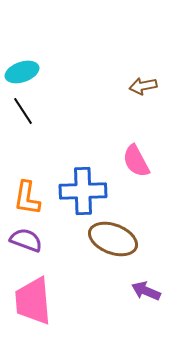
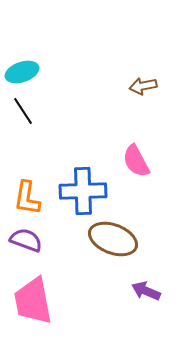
pink trapezoid: rotated 6 degrees counterclockwise
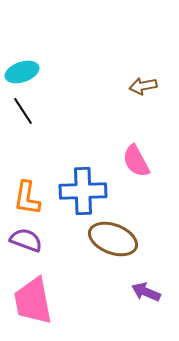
purple arrow: moved 1 px down
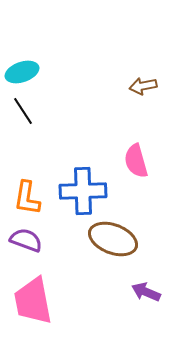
pink semicircle: rotated 12 degrees clockwise
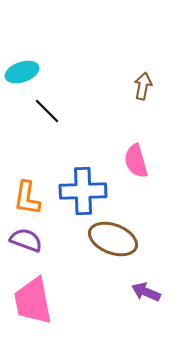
brown arrow: rotated 112 degrees clockwise
black line: moved 24 px right; rotated 12 degrees counterclockwise
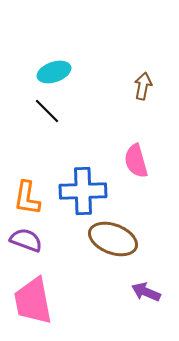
cyan ellipse: moved 32 px right
